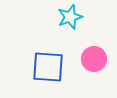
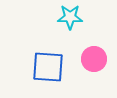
cyan star: rotated 20 degrees clockwise
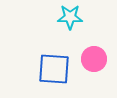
blue square: moved 6 px right, 2 px down
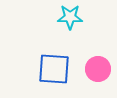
pink circle: moved 4 px right, 10 px down
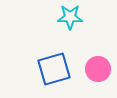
blue square: rotated 20 degrees counterclockwise
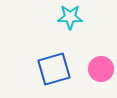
pink circle: moved 3 px right
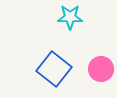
blue square: rotated 36 degrees counterclockwise
